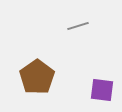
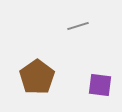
purple square: moved 2 px left, 5 px up
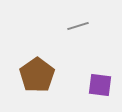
brown pentagon: moved 2 px up
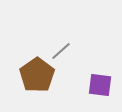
gray line: moved 17 px left, 25 px down; rotated 25 degrees counterclockwise
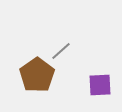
purple square: rotated 10 degrees counterclockwise
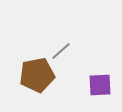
brown pentagon: rotated 24 degrees clockwise
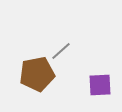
brown pentagon: moved 1 px up
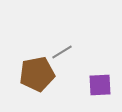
gray line: moved 1 px right, 1 px down; rotated 10 degrees clockwise
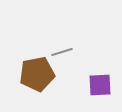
gray line: rotated 15 degrees clockwise
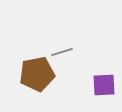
purple square: moved 4 px right
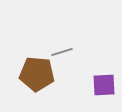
brown pentagon: rotated 16 degrees clockwise
